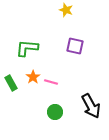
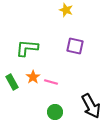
green rectangle: moved 1 px right, 1 px up
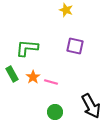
green rectangle: moved 8 px up
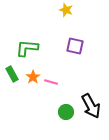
green circle: moved 11 px right
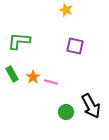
green L-shape: moved 8 px left, 7 px up
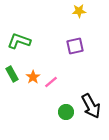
yellow star: moved 13 px right, 1 px down; rotated 24 degrees counterclockwise
green L-shape: rotated 15 degrees clockwise
purple square: rotated 24 degrees counterclockwise
pink line: rotated 56 degrees counterclockwise
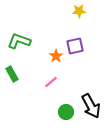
orange star: moved 23 px right, 21 px up
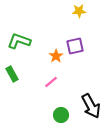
green circle: moved 5 px left, 3 px down
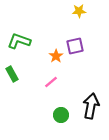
black arrow: rotated 140 degrees counterclockwise
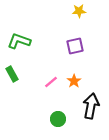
orange star: moved 18 px right, 25 px down
green circle: moved 3 px left, 4 px down
